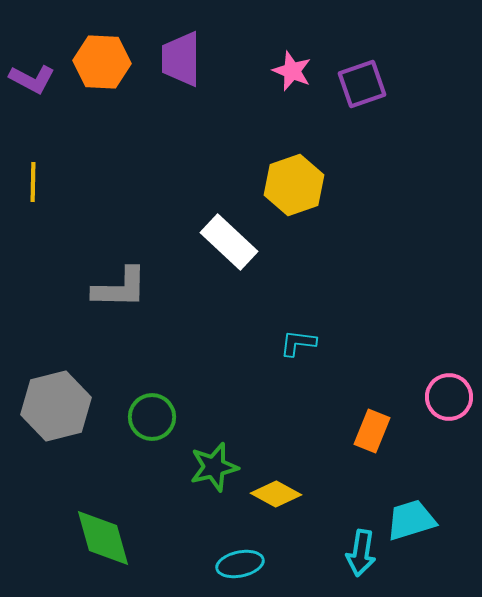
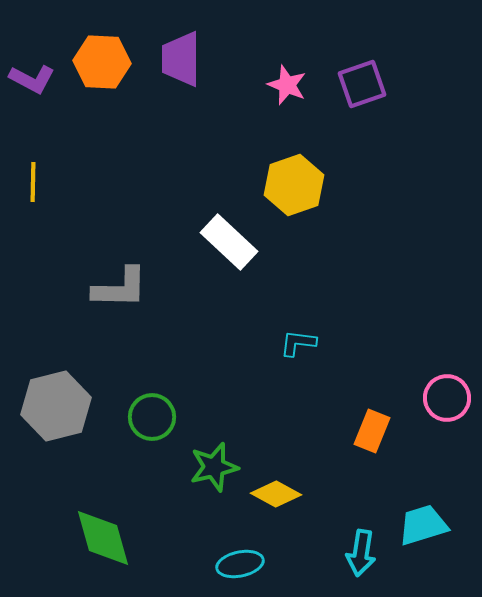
pink star: moved 5 px left, 14 px down
pink circle: moved 2 px left, 1 px down
cyan trapezoid: moved 12 px right, 5 px down
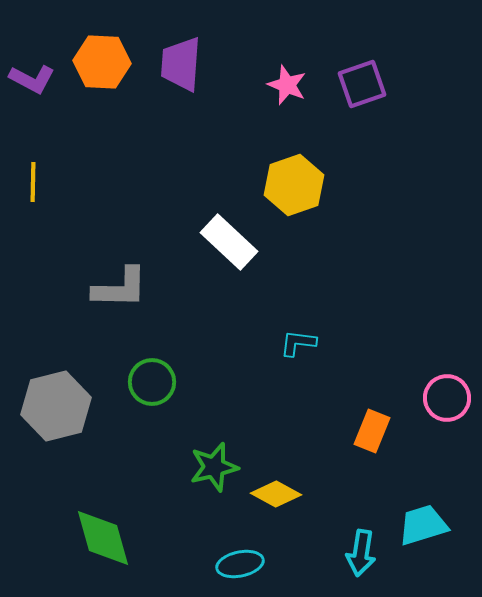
purple trapezoid: moved 5 px down; rotated 4 degrees clockwise
green circle: moved 35 px up
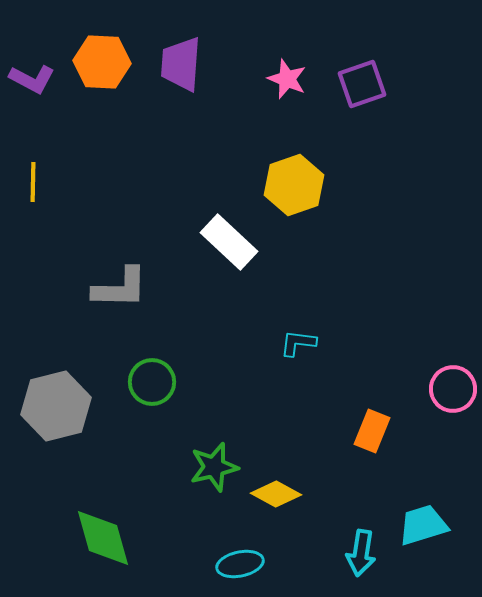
pink star: moved 6 px up
pink circle: moved 6 px right, 9 px up
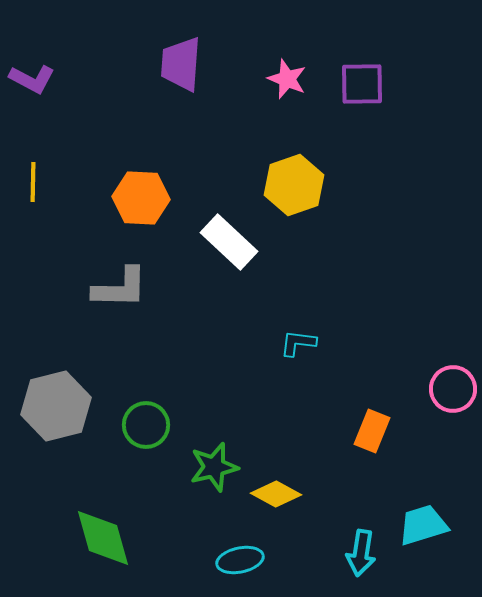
orange hexagon: moved 39 px right, 136 px down
purple square: rotated 18 degrees clockwise
green circle: moved 6 px left, 43 px down
cyan ellipse: moved 4 px up
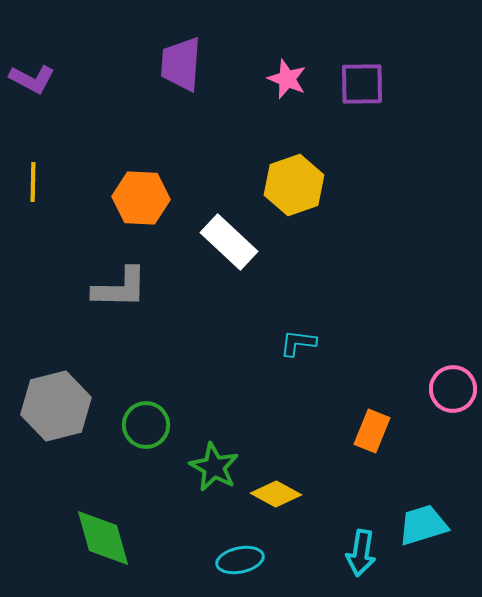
green star: rotated 30 degrees counterclockwise
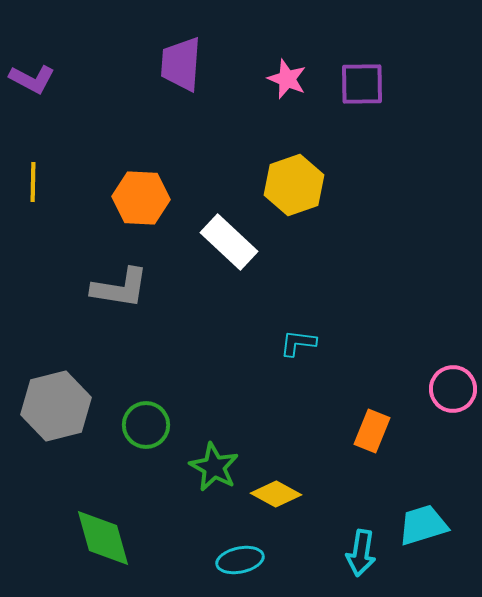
gray L-shape: rotated 8 degrees clockwise
